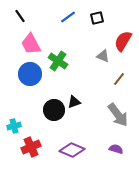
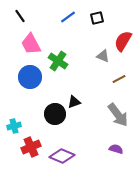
blue circle: moved 3 px down
brown line: rotated 24 degrees clockwise
black circle: moved 1 px right, 4 px down
purple diamond: moved 10 px left, 6 px down
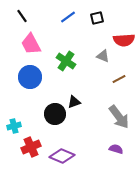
black line: moved 2 px right
red semicircle: moved 1 px right, 1 px up; rotated 125 degrees counterclockwise
green cross: moved 8 px right
gray arrow: moved 1 px right, 2 px down
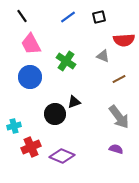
black square: moved 2 px right, 1 px up
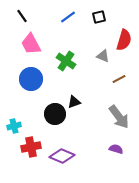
red semicircle: rotated 70 degrees counterclockwise
blue circle: moved 1 px right, 2 px down
red cross: rotated 12 degrees clockwise
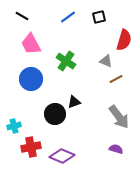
black line: rotated 24 degrees counterclockwise
gray triangle: moved 3 px right, 5 px down
brown line: moved 3 px left
